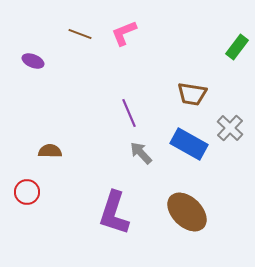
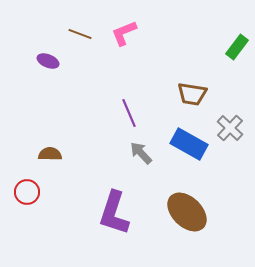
purple ellipse: moved 15 px right
brown semicircle: moved 3 px down
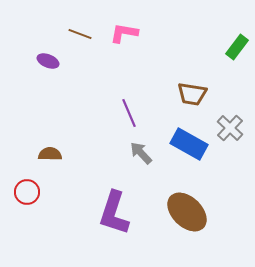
pink L-shape: rotated 32 degrees clockwise
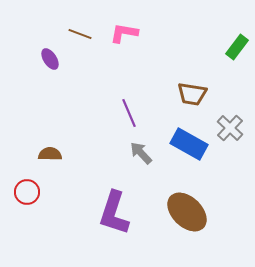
purple ellipse: moved 2 px right, 2 px up; rotated 35 degrees clockwise
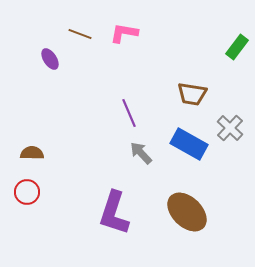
brown semicircle: moved 18 px left, 1 px up
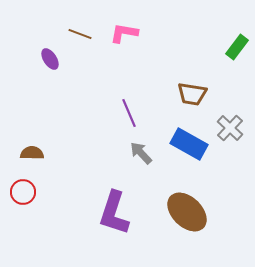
red circle: moved 4 px left
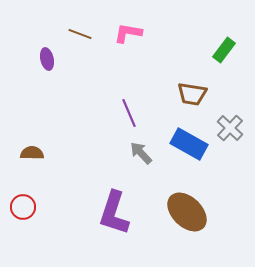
pink L-shape: moved 4 px right
green rectangle: moved 13 px left, 3 px down
purple ellipse: moved 3 px left; rotated 20 degrees clockwise
red circle: moved 15 px down
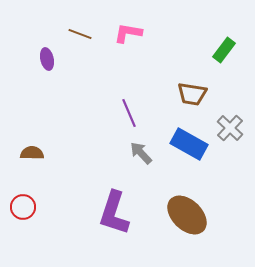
brown ellipse: moved 3 px down
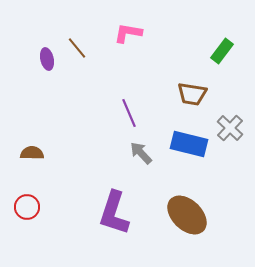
brown line: moved 3 px left, 14 px down; rotated 30 degrees clockwise
green rectangle: moved 2 px left, 1 px down
blue rectangle: rotated 15 degrees counterclockwise
red circle: moved 4 px right
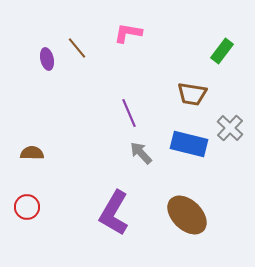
purple L-shape: rotated 12 degrees clockwise
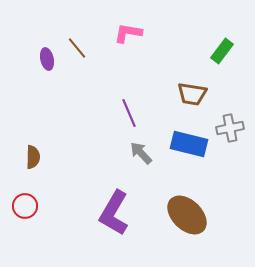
gray cross: rotated 36 degrees clockwise
brown semicircle: moved 1 px right, 4 px down; rotated 90 degrees clockwise
red circle: moved 2 px left, 1 px up
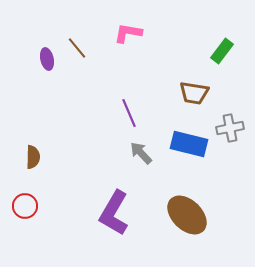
brown trapezoid: moved 2 px right, 1 px up
